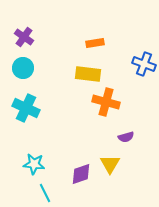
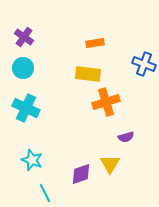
orange cross: rotated 32 degrees counterclockwise
cyan star: moved 2 px left, 4 px up; rotated 15 degrees clockwise
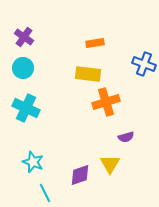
cyan star: moved 1 px right, 2 px down
purple diamond: moved 1 px left, 1 px down
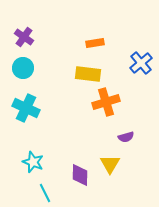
blue cross: moved 3 px left, 1 px up; rotated 30 degrees clockwise
purple diamond: rotated 70 degrees counterclockwise
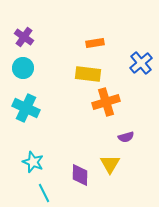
cyan line: moved 1 px left
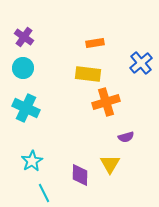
cyan star: moved 1 px left, 1 px up; rotated 20 degrees clockwise
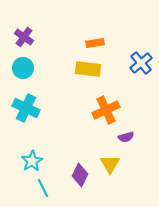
yellow rectangle: moved 5 px up
orange cross: moved 8 px down; rotated 8 degrees counterclockwise
purple diamond: rotated 25 degrees clockwise
cyan line: moved 1 px left, 5 px up
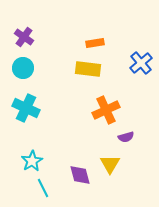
purple diamond: rotated 40 degrees counterclockwise
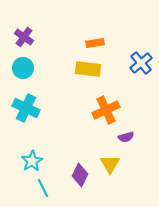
purple diamond: rotated 40 degrees clockwise
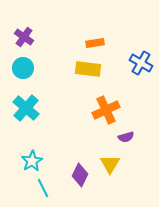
blue cross: rotated 20 degrees counterclockwise
cyan cross: rotated 16 degrees clockwise
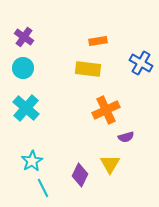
orange rectangle: moved 3 px right, 2 px up
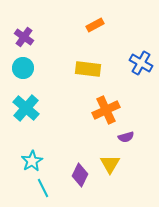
orange rectangle: moved 3 px left, 16 px up; rotated 18 degrees counterclockwise
